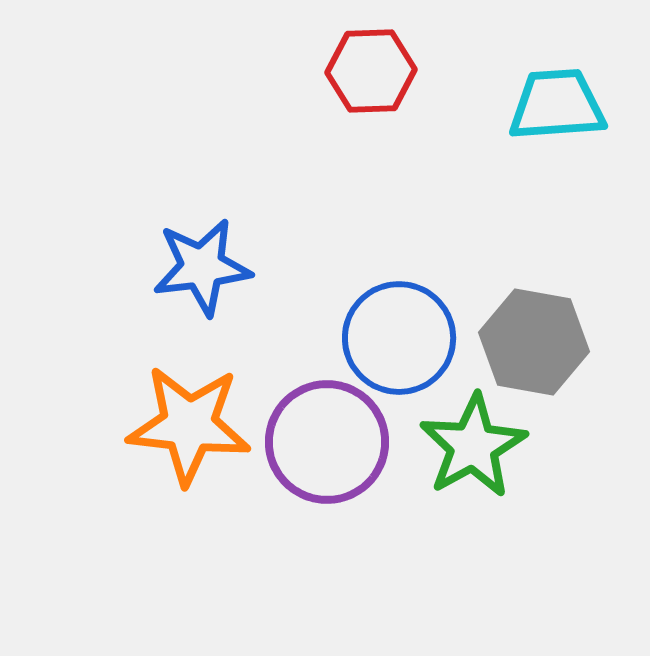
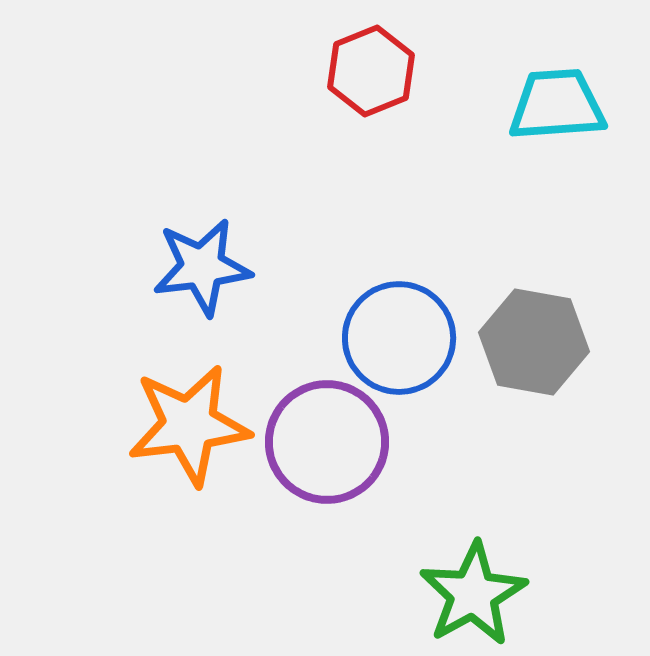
red hexagon: rotated 20 degrees counterclockwise
orange star: rotated 13 degrees counterclockwise
green star: moved 148 px down
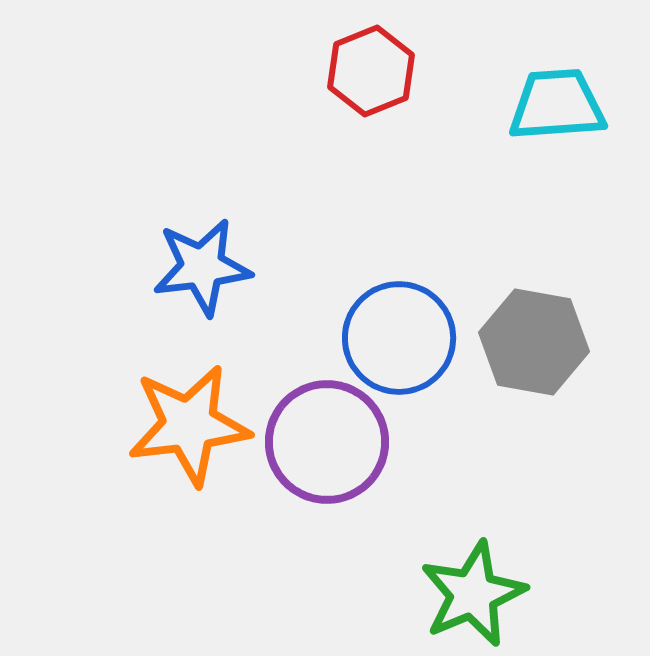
green star: rotated 6 degrees clockwise
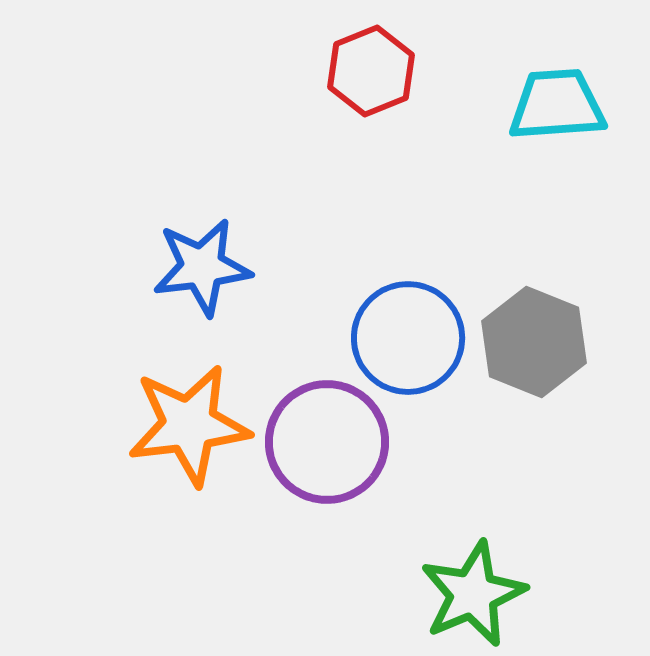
blue circle: moved 9 px right
gray hexagon: rotated 12 degrees clockwise
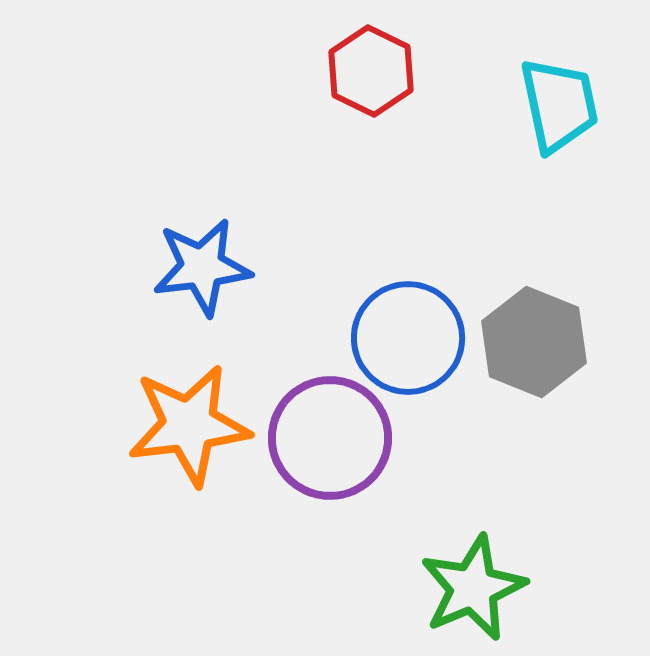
red hexagon: rotated 12 degrees counterclockwise
cyan trapezoid: moved 2 px right; rotated 82 degrees clockwise
purple circle: moved 3 px right, 4 px up
green star: moved 6 px up
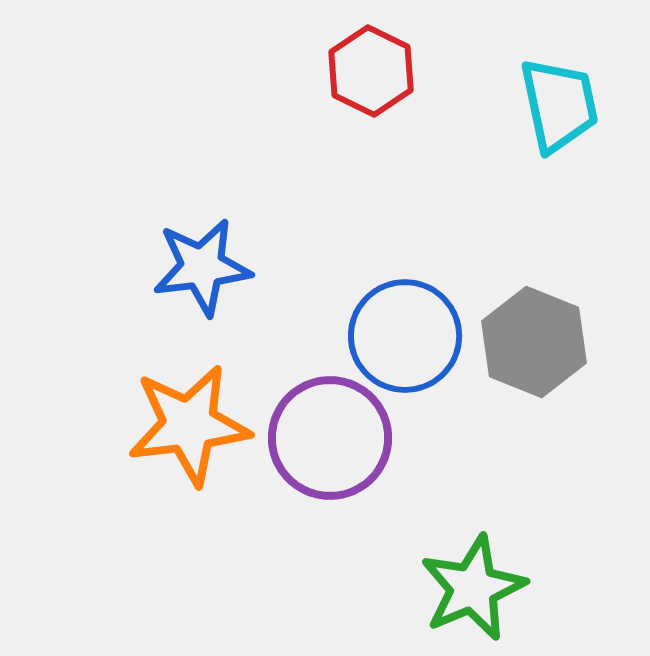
blue circle: moved 3 px left, 2 px up
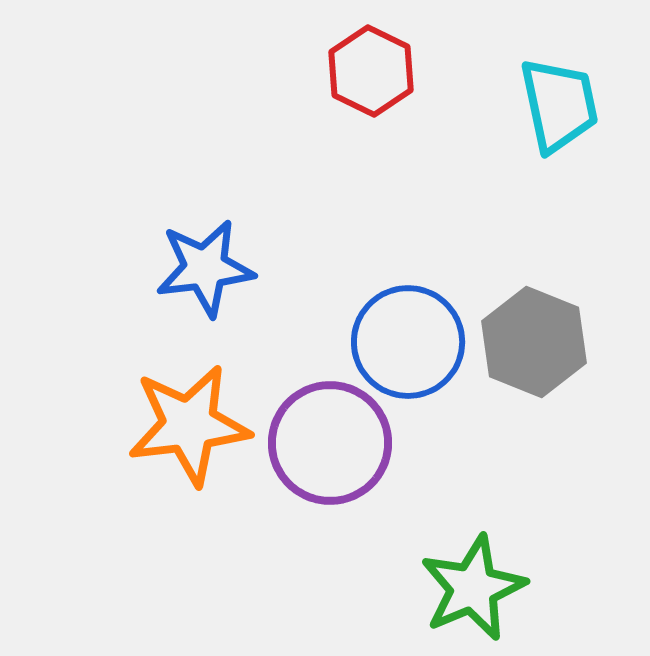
blue star: moved 3 px right, 1 px down
blue circle: moved 3 px right, 6 px down
purple circle: moved 5 px down
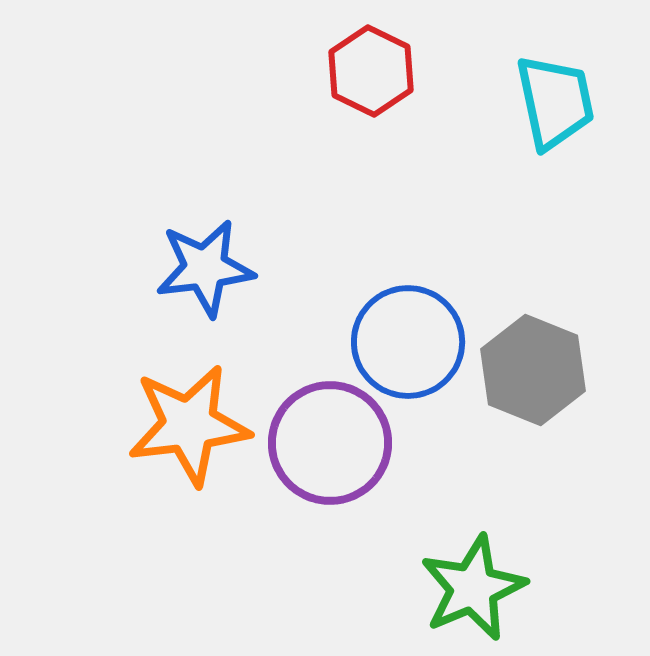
cyan trapezoid: moved 4 px left, 3 px up
gray hexagon: moved 1 px left, 28 px down
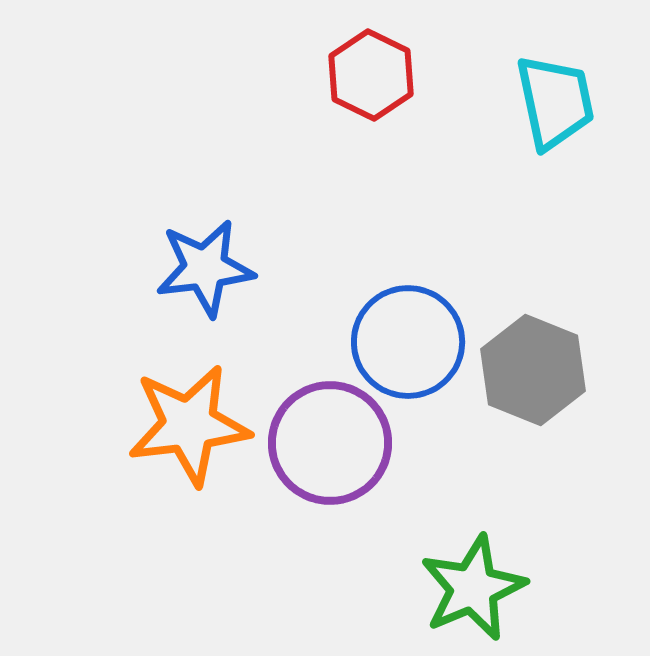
red hexagon: moved 4 px down
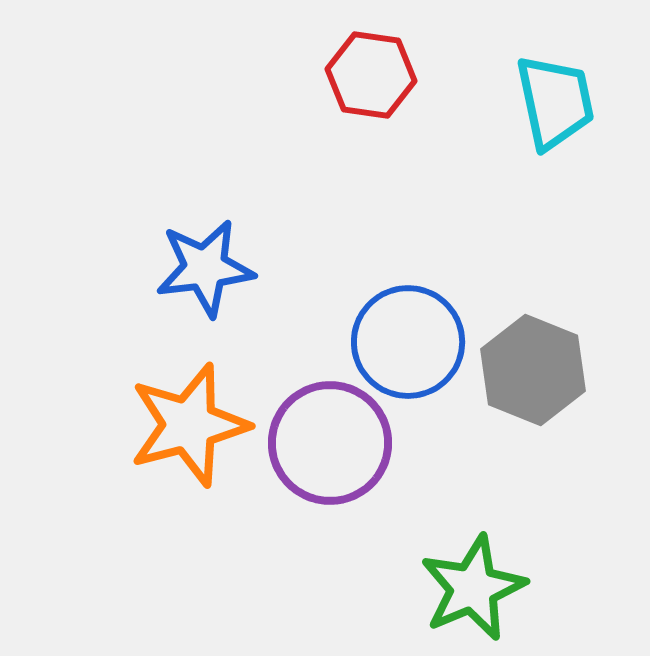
red hexagon: rotated 18 degrees counterclockwise
orange star: rotated 8 degrees counterclockwise
